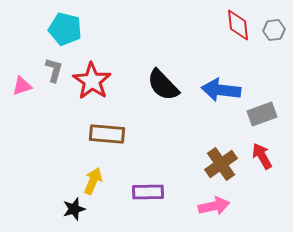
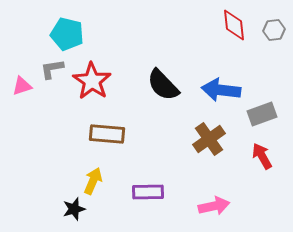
red diamond: moved 4 px left
cyan pentagon: moved 2 px right, 5 px down
gray L-shape: moved 2 px left, 1 px up; rotated 115 degrees counterclockwise
brown cross: moved 12 px left, 25 px up
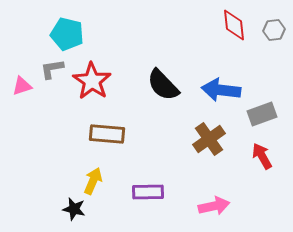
black star: rotated 30 degrees clockwise
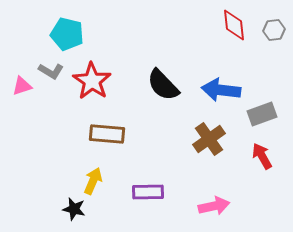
gray L-shape: moved 1 px left, 2 px down; rotated 140 degrees counterclockwise
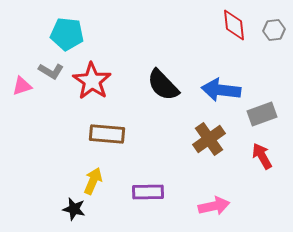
cyan pentagon: rotated 8 degrees counterclockwise
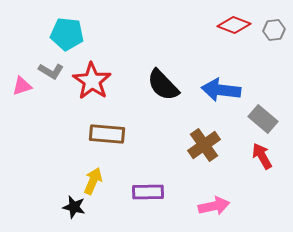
red diamond: rotated 64 degrees counterclockwise
gray rectangle: moved 1 px right, 5 px down; rotated 60 degrees clockwise
brown cross: moved 5 px left, 6 px down
black star: moved 2 px up
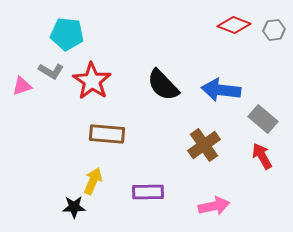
black star: rotated 15 degrees counterclockwise
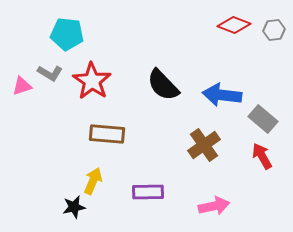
gray L-shape: moved 1 px left, 2 px down
blue arrow: moved 1 px right, 5 px down
black star: rotated 10 degrees counterclockwise
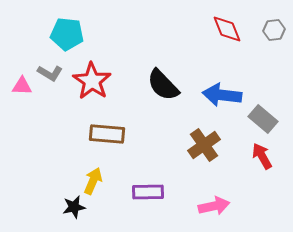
red diamond: moved 7 px left, 4 px down; rotated 48 degrees clockwise
pink triangle: rotated 20 degrees clockwise
